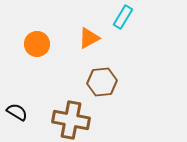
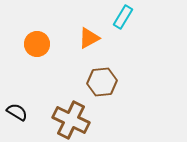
brown cross: rotated 15 degrees clockwise
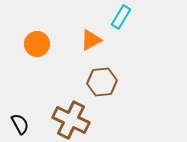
cyan rectangle: moved 2 px left
orange triangle: moved 2 px right, 2 px down
black semicircle: moved 3 px right, 12 px down; rotated 30 degrees clockwise
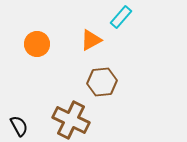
cyan rectangle: rotated 10 degrees clockwise
black semicircle: moved 1 px left, 2 px down
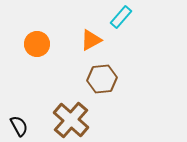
brown hexagon: moved 3 px up
brown cross: rotated 15 degrees clockwise
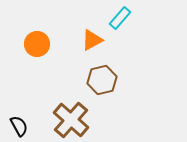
cyan rectangle: moved 1 px left, 1 px down
orange triangle: moved 1 px right
brown hexagon: moved 1 px down; rotated 8 degrees counterclockwise
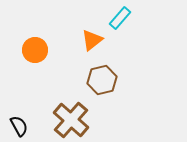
orange triangle: rotated 10 degrees counterclockwise
orange circle: moved 2 px left, 6 px down
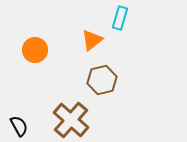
cyan rectangle: rotated 25 degrees counterclockwise
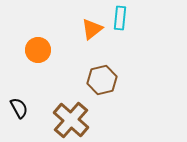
cyan rectangle: rotated 10 degrees counterclockwise
orange triangle: moved 11 px up
orange circle: moved 3 px right
black semicircle: moved 18 px up
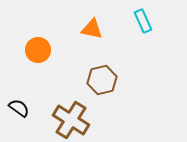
cyan rectangle: moved 23 px right, 3 px down; rotated 30 degrees counterclockwise
orange triangle: rotated 50 degrees clockwise
black semicircle: rotated 25 degrees counterclockwise
brown cross: rotated 9 degrees counterclockwise
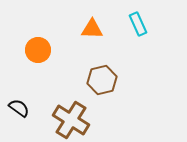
cyan rectangle: moved 5 px left, 3 px down
orange triangle: rotated 10 degrees counterclockwise
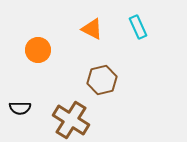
cyan rectangle: moved 3 px down
orange triangle: rotated 25 degrees clockwise
black semicircle: moved 1 px right; rotated 145 degrees clockwise
